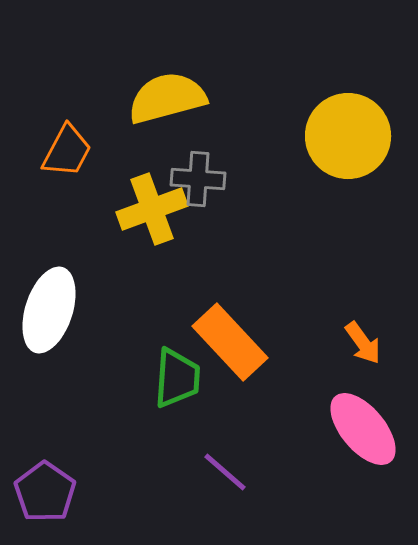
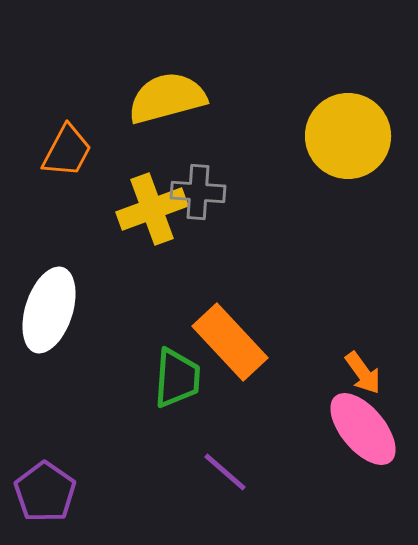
gray cross: moved 13 px down
orange arrow: moved 30 px down
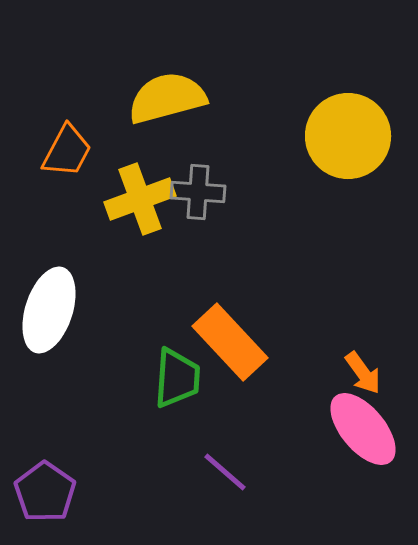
yellow cross: moved 12 px left, 10 px up
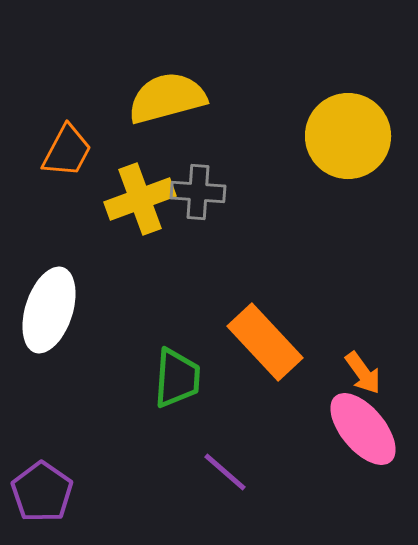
orange rectangle: moved 35 px right
purple pentagon: moved 3 px left
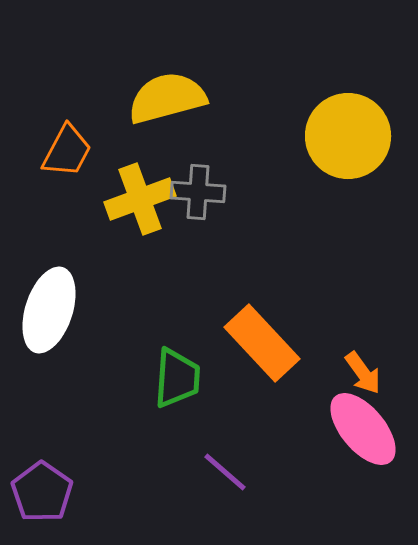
orange rectangle: moved 3 px left, 1 px down
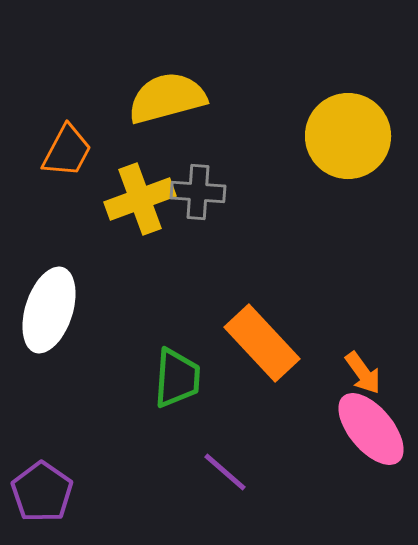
pink ellipse: moved 8 px right
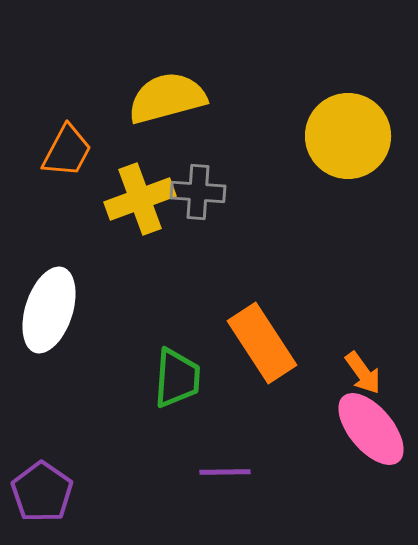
orange rectangle: rotated 10 degrees clockwise
purple line: rotated 42 degrees counterclockwise
